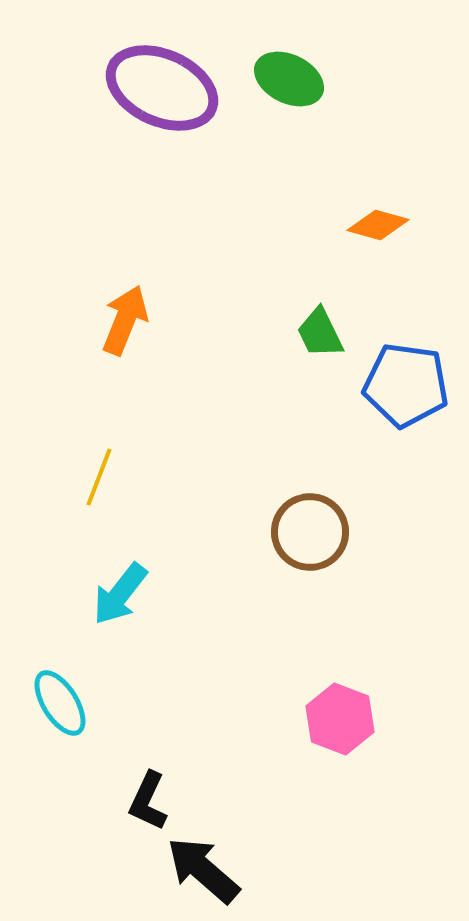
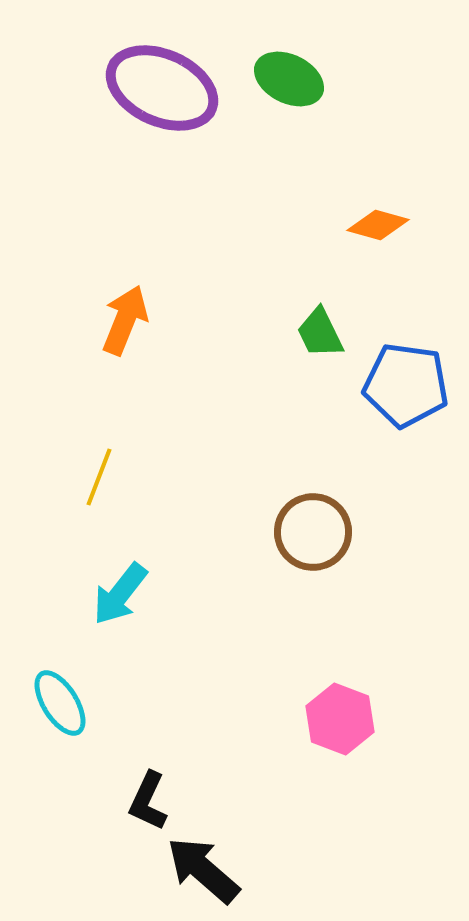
brown circle: moved 3 px right
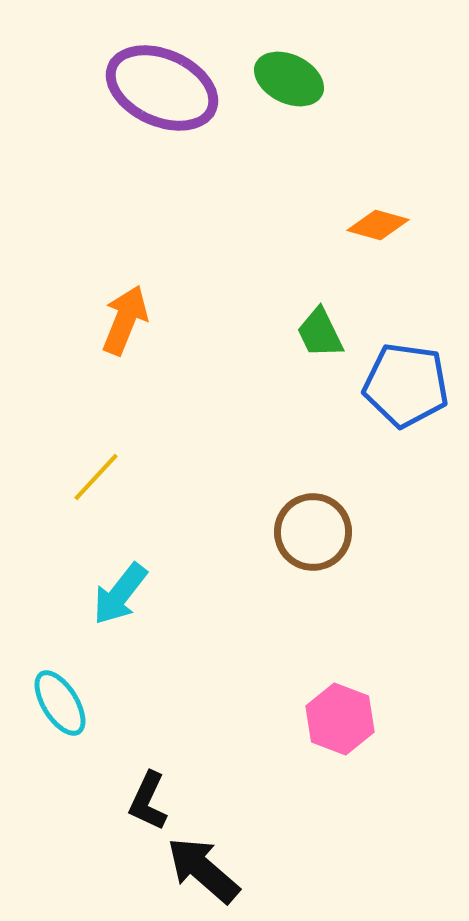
yellow line: moved 3 px left; rotated 22 degrees clockwise
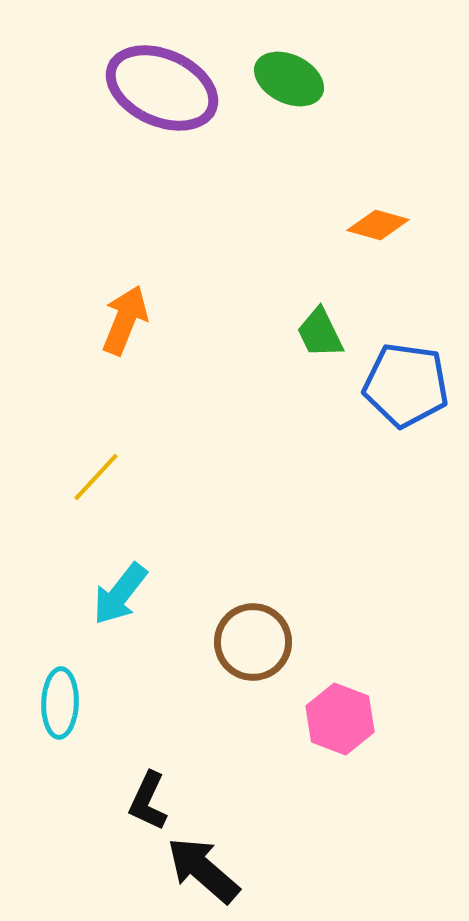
brown circle: moved 60 px left, 110 px down
cyan ellipse: rotated 34 degrees clockwise
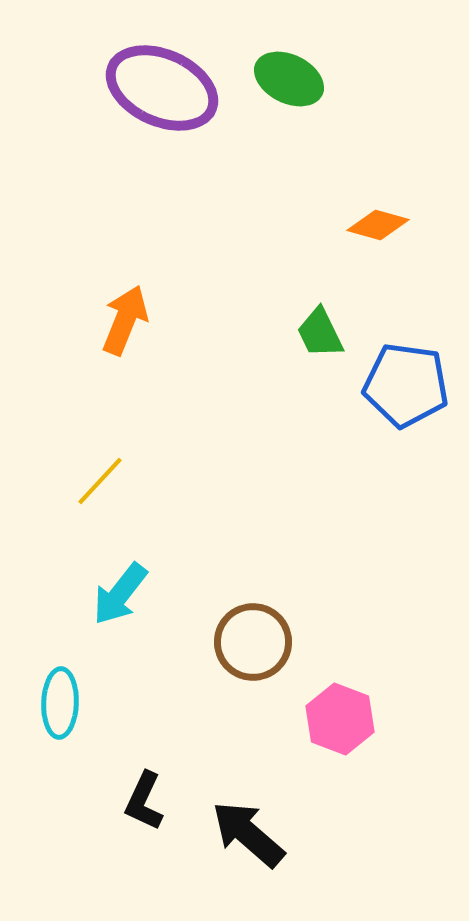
yellow line: moved 4 px right, 4 px down
black L-shape: moved 4 px left
black arrow: moved 45 px right, 36 px up
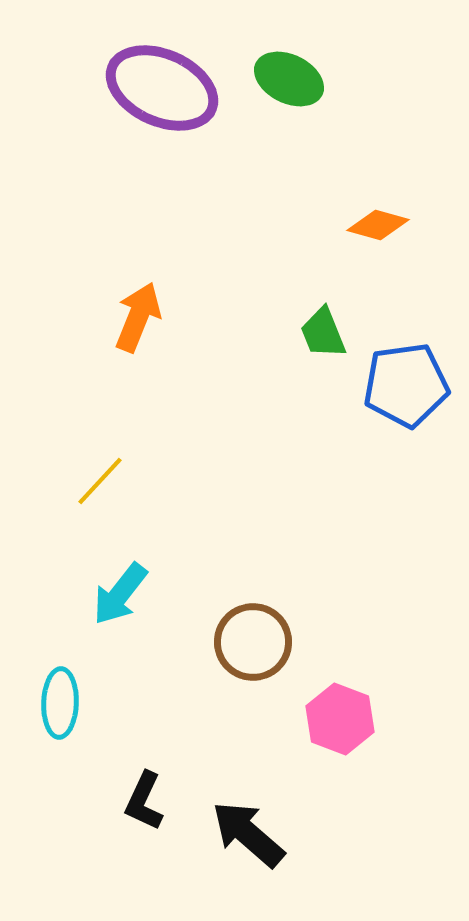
orange arrow: moved 13 px right, 3 px up
green trapezoid: moved 3 px right; rotated 4 degrees clockwise
blue pentagon: rotated 16 degrees counterclockwise
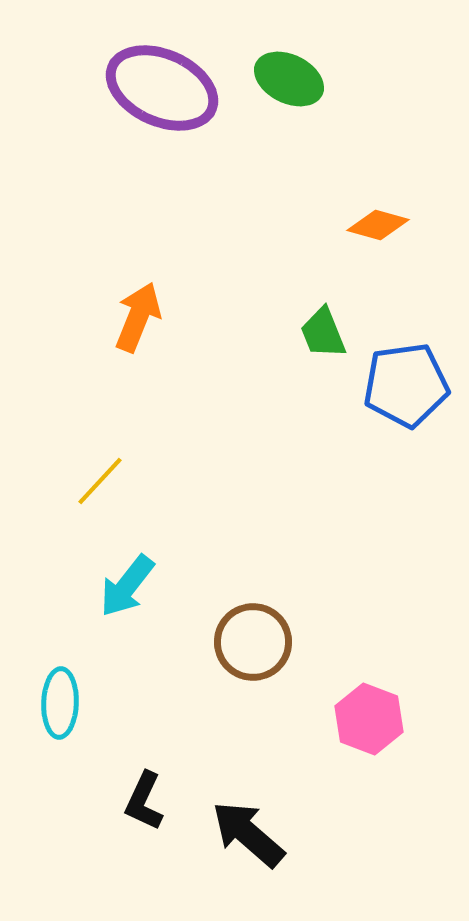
cyan arrow: moved 7 px right, 8 px up
pink hexagon: moved 29 px right
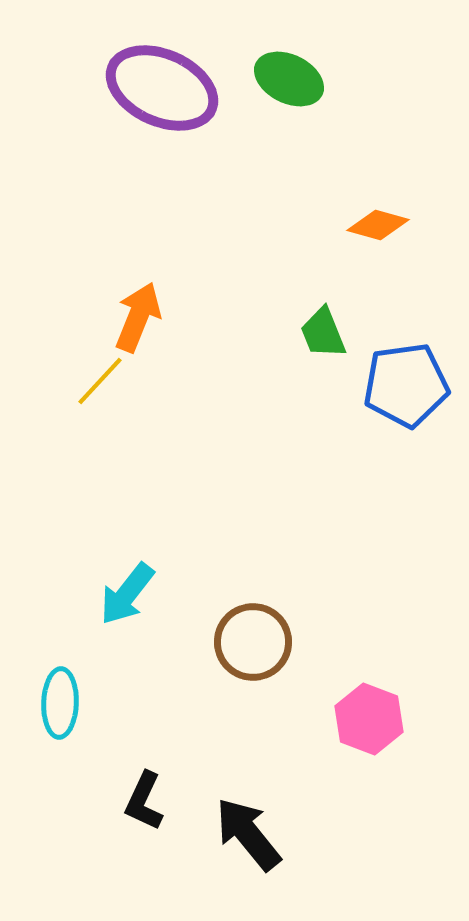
yellow line: moved 100 px up
cyan arrow: moved 8 px down
black arrow: rotated 10 degrees clockwise
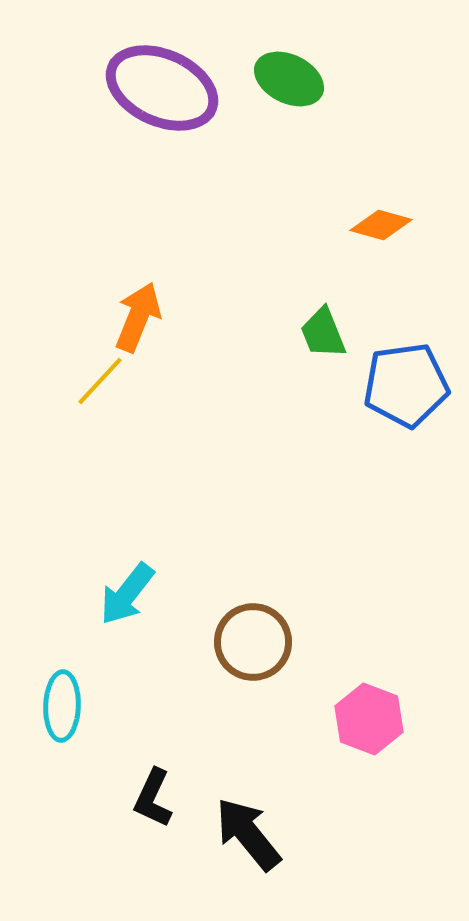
orange diamond: moved 3 px right
cyan ellipse: moved 2 px right, 3 px down
black L-shape: moved 9 px right, 3 px up
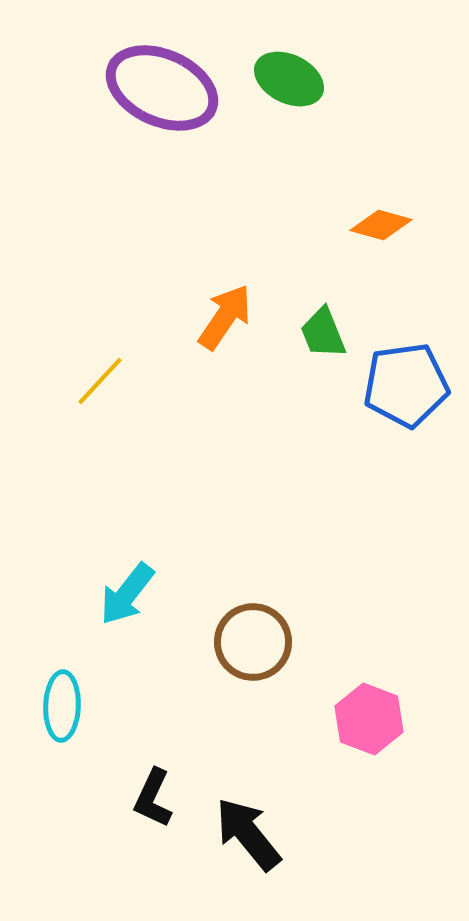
orange arrow: moved 87 px right; rotated 12 degrees clockwise
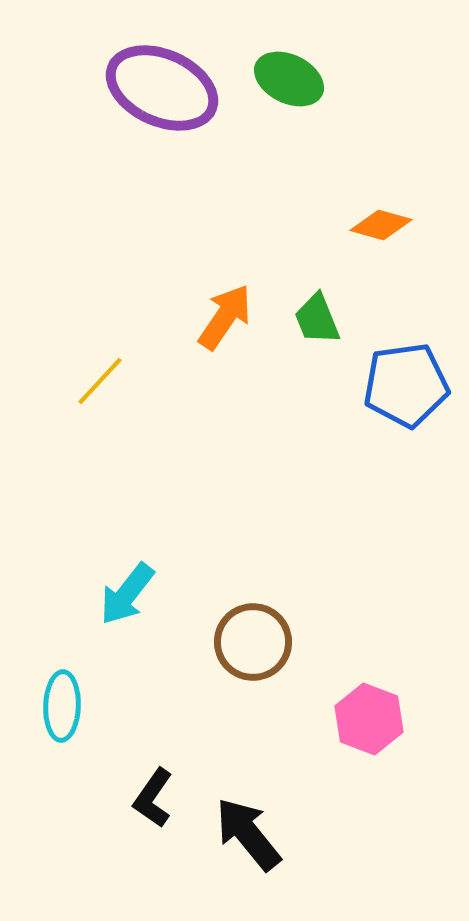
green trapezoid: moved 6 px left, 14 px up
black L-shape: rotated 10 degrees clockwise
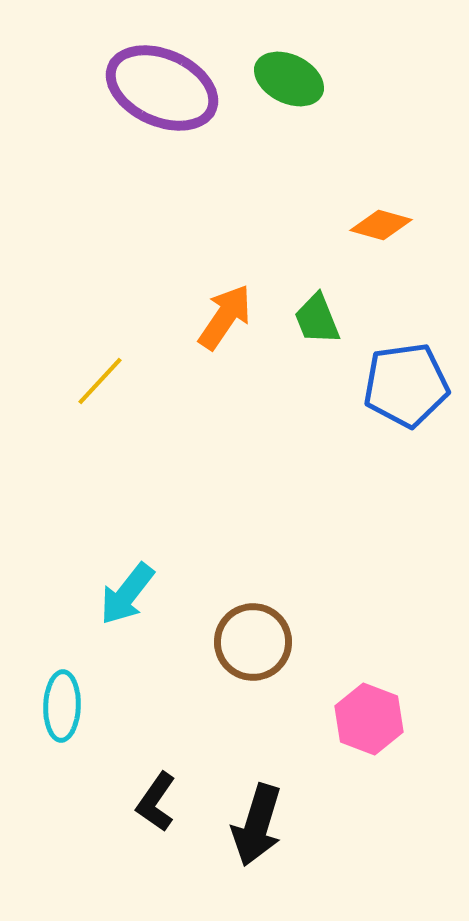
black L-shape: moved 3 px right, 4 px down
black arrow: moved 9 px right, 9 px up; rotated 124 degrees counterclockwise
